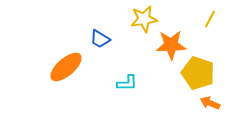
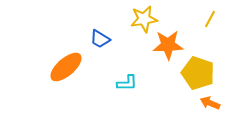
orange star: moved 3 px left
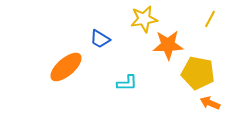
yellow pentagon: rotated 8 degrees counterclockwise
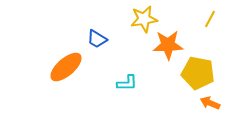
blue trapezoid: moved 3 px left
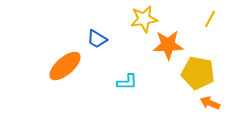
orange ellipse: moved 1 px left, 1 px up
cyan L-shape: moved 1 px up
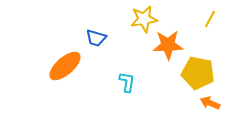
blue trapezoid: moved 1 px left, 1 px up; rotated 15 degrees counterclockwise
cyan L-shape: rotated 80 degrees counterclockwise
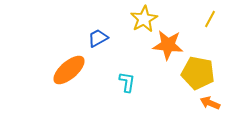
yellow star: rotated 20 degrees counterclockwise
blue trapezoid: moved 2 px right; rotated 135 degrees clockwise
orange star: rotated 8 degrees clockwise
orange ellipse: moved 4 px right, 4 px down
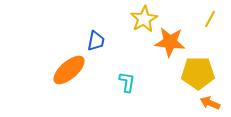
blue trapezoid: moved 2 px left, 3 px down; rotated 130 degrees clockwise
orange star: moved 2 px right, 3 px up
yellow pentagon: rotated 12 degrees counterclockwise
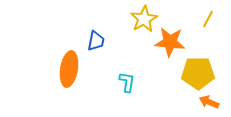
yellow line: moved 2 px left
orange ellipse: moved 1 px up; rotated 40 degrees counterclockwise
orange arrow: moved 1 px left, 1 px up
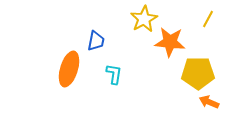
orange ellipse: rotated 8 degrees clockwise
cyan L-shape: moved 13 px left, 8 px up
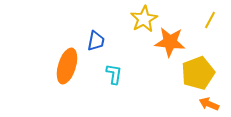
yellow line: moved 2 px right, 1 px down
orange ellipse: moved 2 px left, 3 px up
yellow pentagon: rotated 20 degrees counterclockwise
orange arrow: moved 2 px down
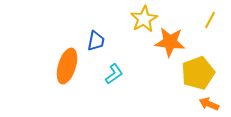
cyan L-shape: rotated 45 degrees clockwise
